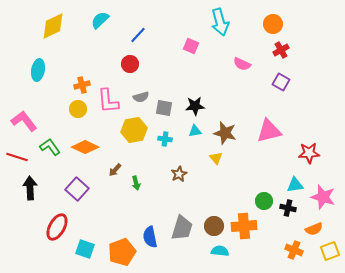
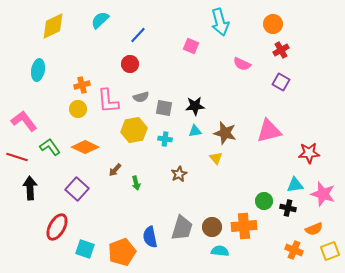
pink star at (323, 197): moved 3 px up
brown circle at (214, 226): moved 2 px left, 1 px down
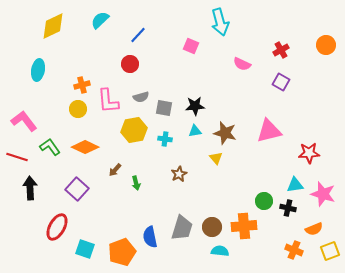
orange circle at (273, 24): moved 53 px right, 21 px down
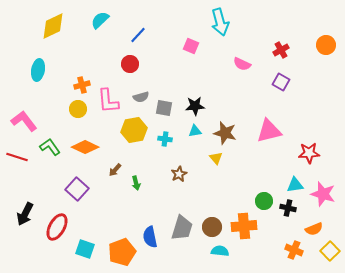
black arrow at (30, 188): moved 5 px left, 26 px down; rotated 150 degrees counterclockwise
yellow square at (330, 251): rotated 24 degrees counterclockwise
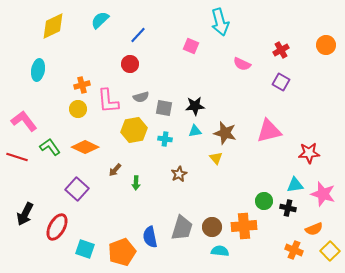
green arrow at (136, 183): rotated 16 degrees clockwise
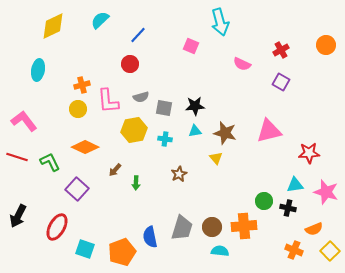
green L-shape at (50, 147): moved 15 px down; rotated 10 degrees clockwise
pink star at (323, 194): moved 3 px right, 2 px up
black arrow at (25, 214): moved 7 px left, 2 px down
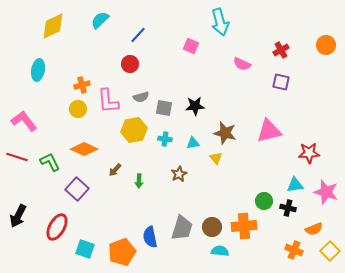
purple square at (281, 82): rotated 18 degrees counterclockwise
cyan triangle at (195, 131): moved 2 px left, 12 px down
orange diamond at (85, 147): moved 1 px left, 2 px down
green arrow at (136, 183): moved 3 px right, 2 px up
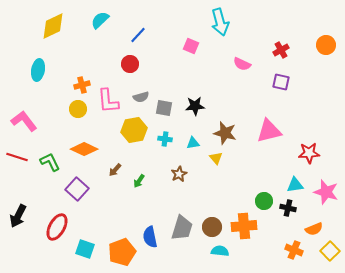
green arrow at (139, 181): rotated 32 degrees clockwise
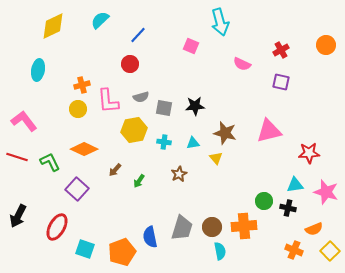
cyan cross at (165, 139): moved 1 px left, 3 px down
cyan semicircle at (220, 251): rotated 72 degrees clockwise
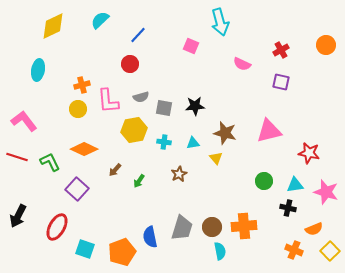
red star at (309, 153): rotated 15 degrees clockwise
green circle at (264, 201): moved 20 px up
